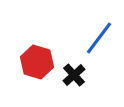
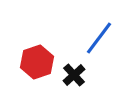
red hexagon: rotated 24 degrees clockwise
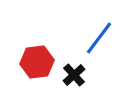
red hexagon: rotated 12 degrees clockwise
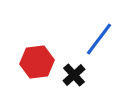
blue line: moved 1 px down
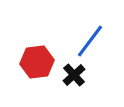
blue line: moved 9 px left, 2 px down
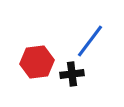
black cross: moved 2 px left, 1 px up; rotated 35 degrees clockwise
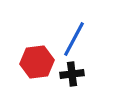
blue line: moved 16 px left, 2 px up; rotated 9 degrees counterclockwise
